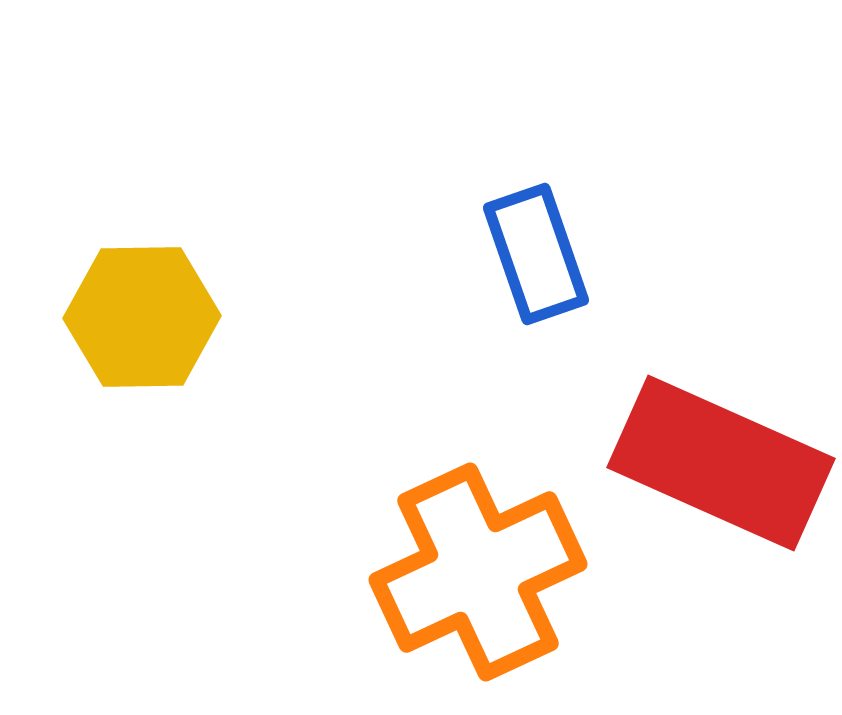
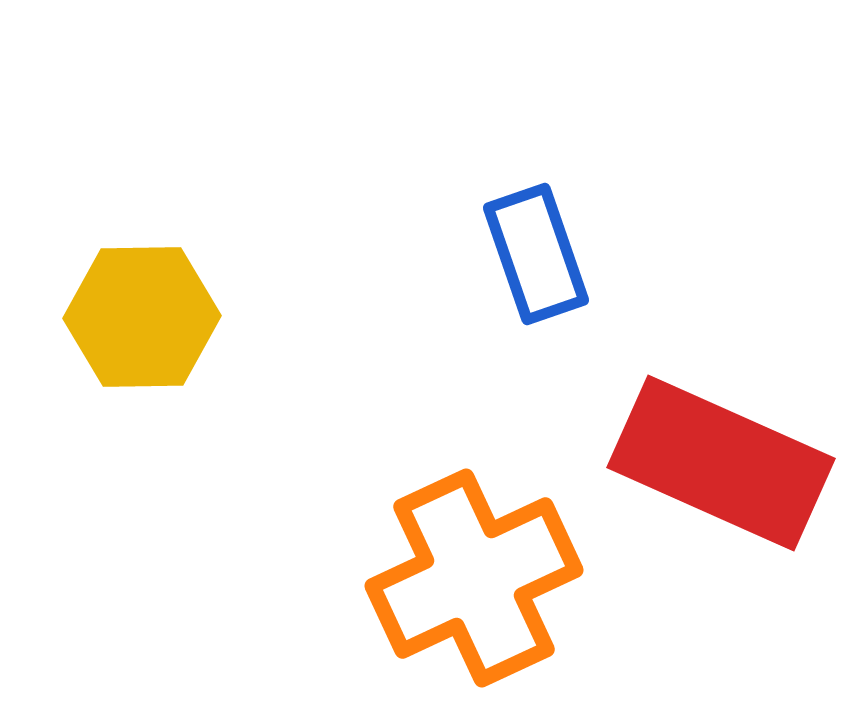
orange cross: moved 4 px left, 6 px down
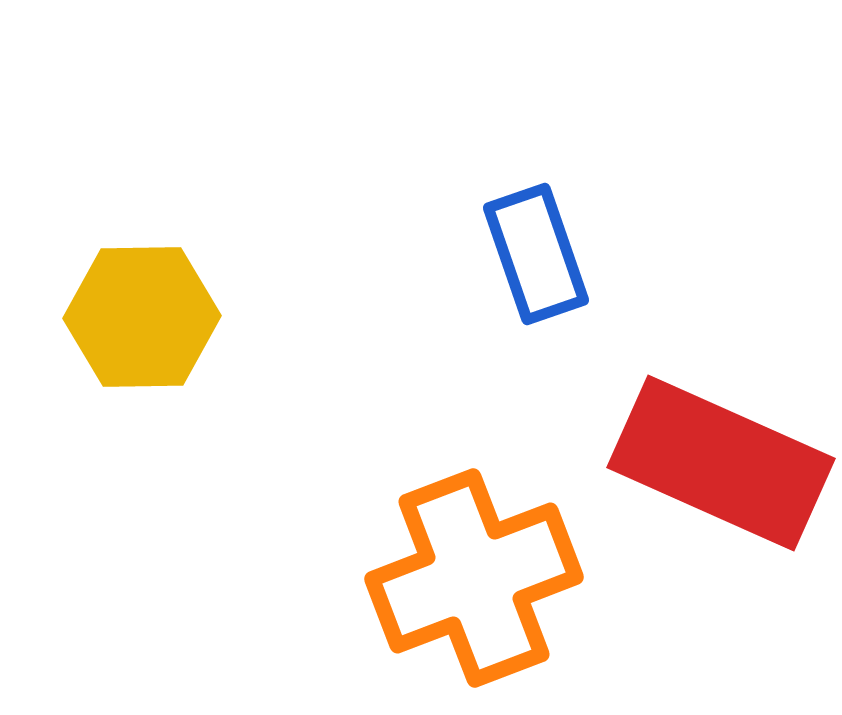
orange cross: rotated 4 degrees clockwise
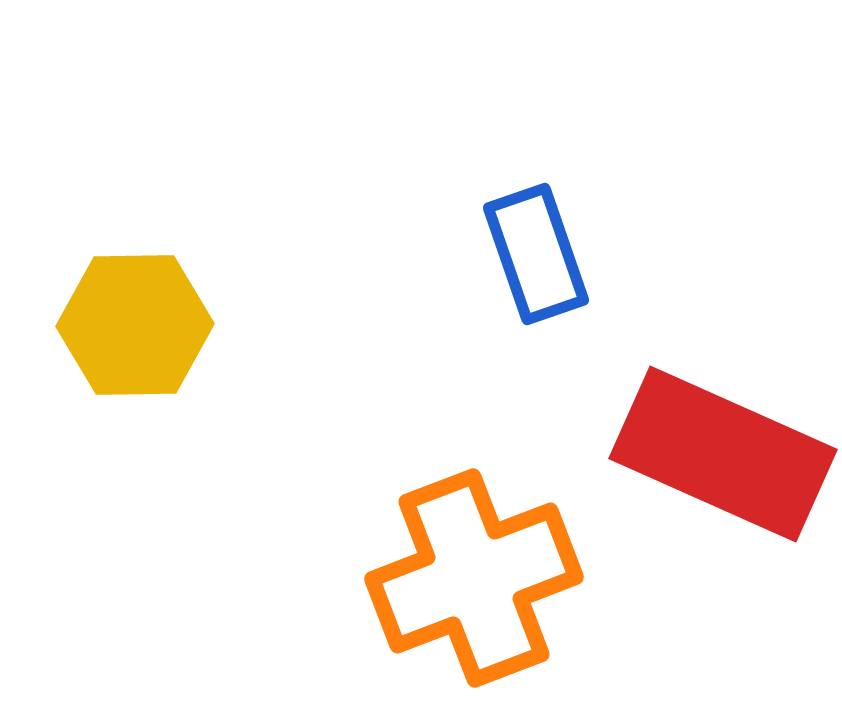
yellow hexagon: moved 7 px left, 8 px down
red rectangle: moved 2 px right, 9 px up
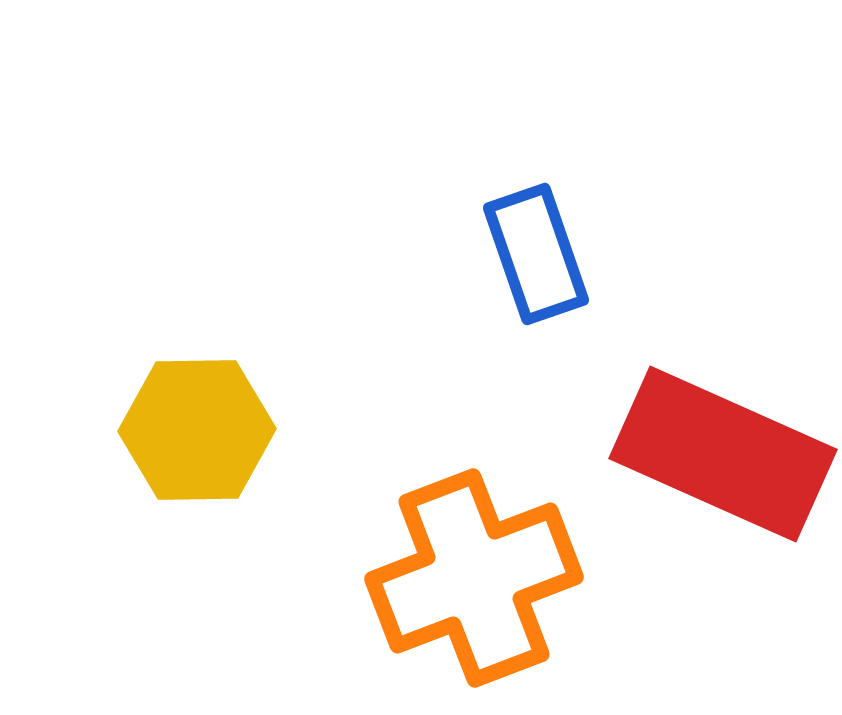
yellow hexagon: moved 62 px right, 105 px down
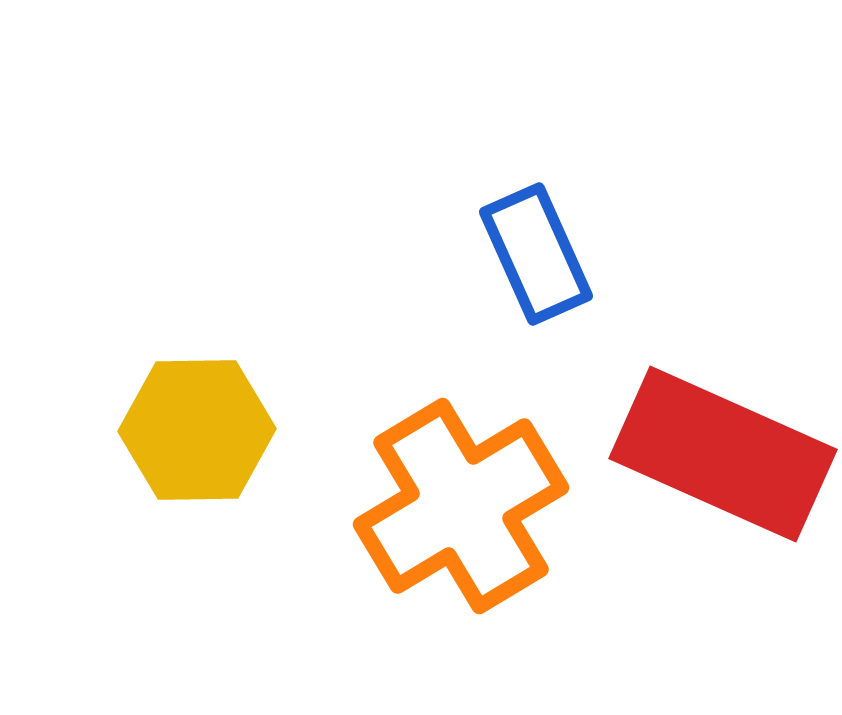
blue rectangle: rotated 5 degrees counterclockwise
orange cross: moved 13 px left, 72 px up; rotated 10 degrees counterclockwise
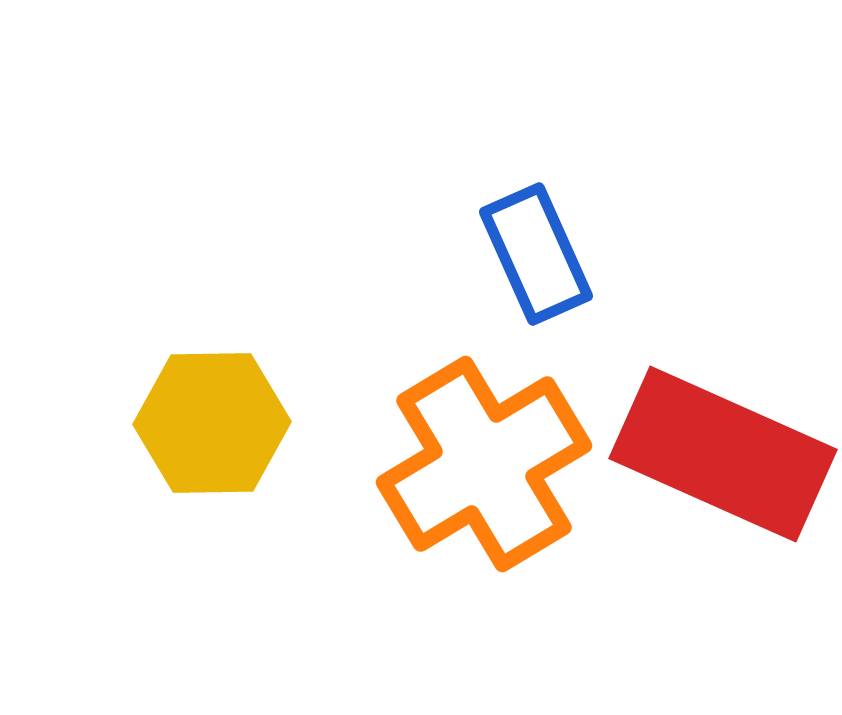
yellow hexagon: moved 15 px right, 7 px up
orange cross: moved 23 px right, 42 px up
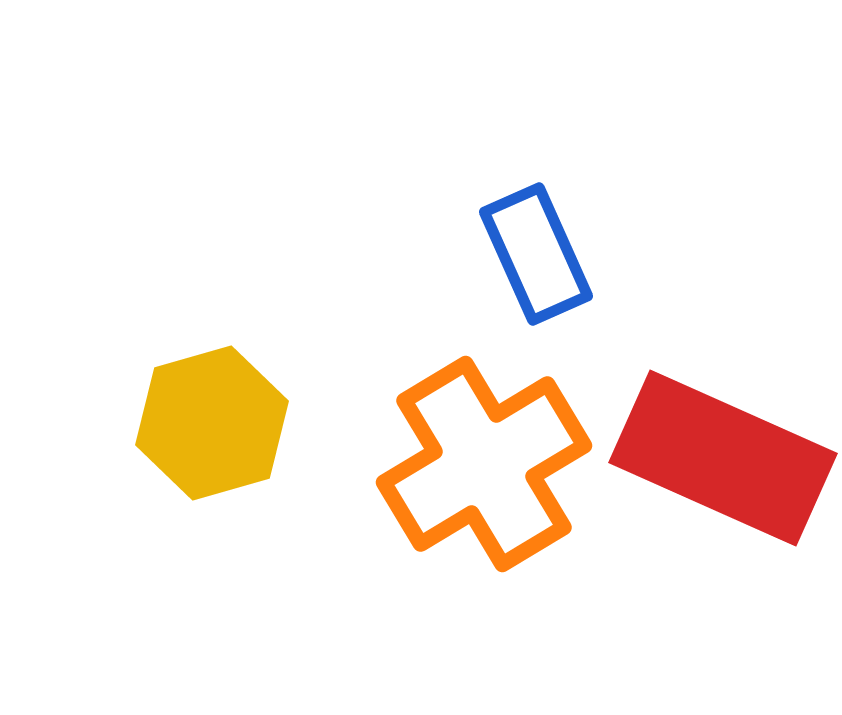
yellow hexagon: rotated 15 degrees counterclockwise
red rectangle: moved 4 px down
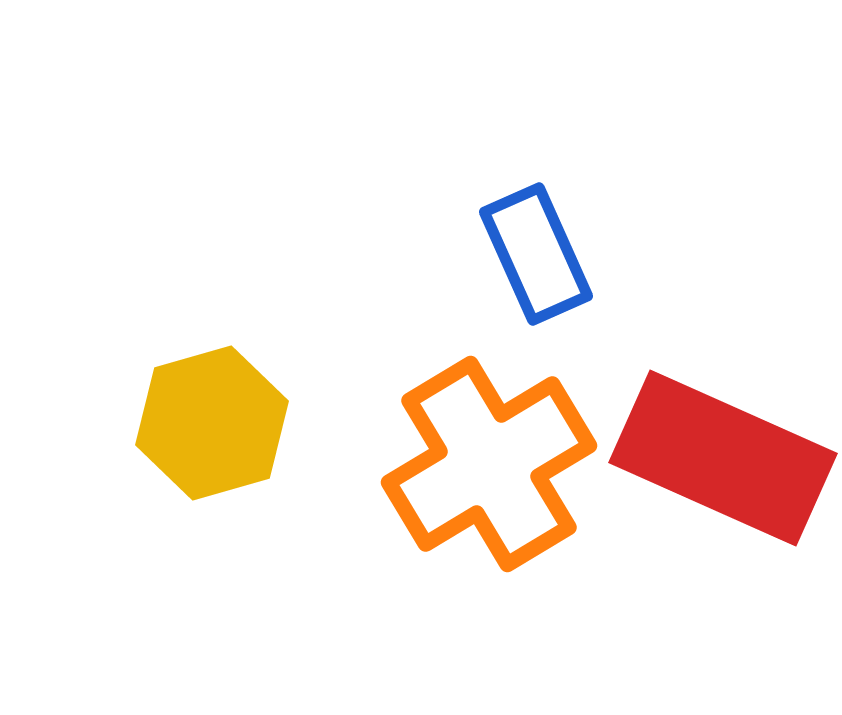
orange cross: moved 5 px right
